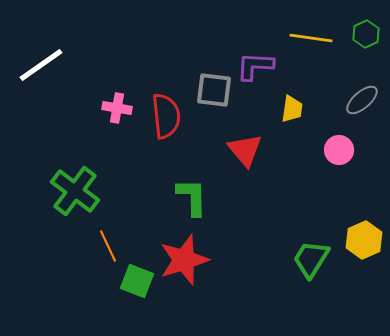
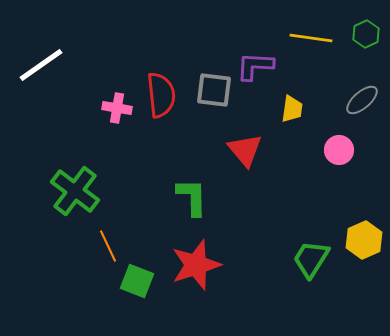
red semicircle: moved 5 px left, 21 px up
red star: moved 12 px right, 5 px down
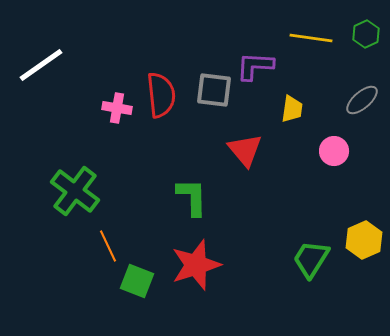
pink circle: moved 5 px left, 1 px down
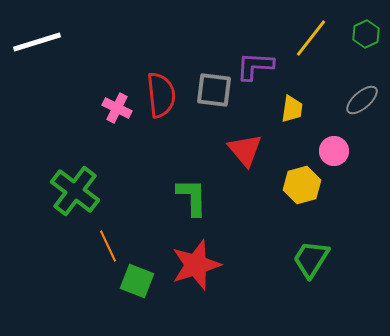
yellow line: rotated 60 degrees counterclockwise
white line: moved 4 px left, 23 px up; rotated 18 degrees clockwise
pink cross: rotated 16 degrees clockwise
yellow hexagon: moved 62 px left, 55 px up; rotated 9 degrees clockwise
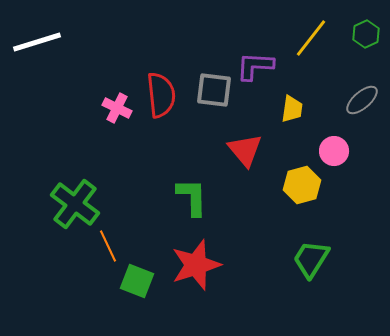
green cross: moved 13 px down
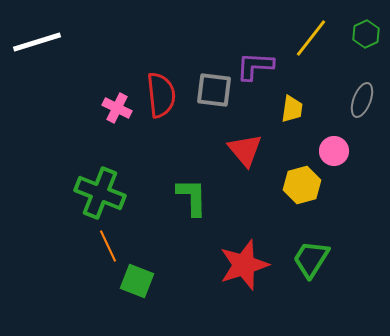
gray ellipse: rotated 28 degrees counterclockwise
green cross: moved 25 px right, 11 px up; rotated 15 degrees counterclockwise
red star: moved 48 px right
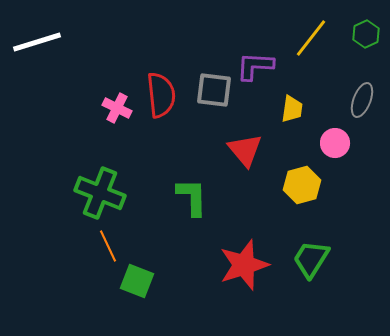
pink circle: moved 1 px right, 8 px up
